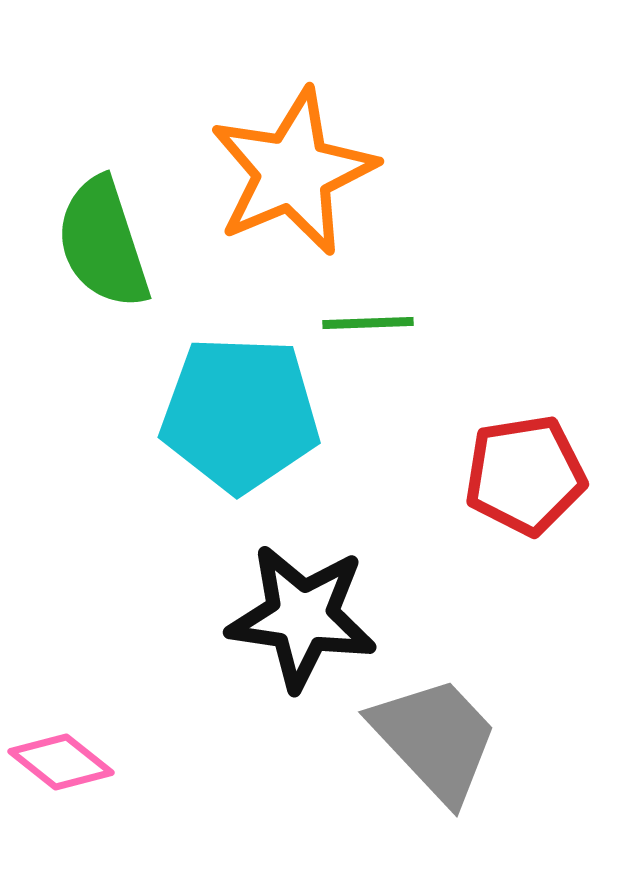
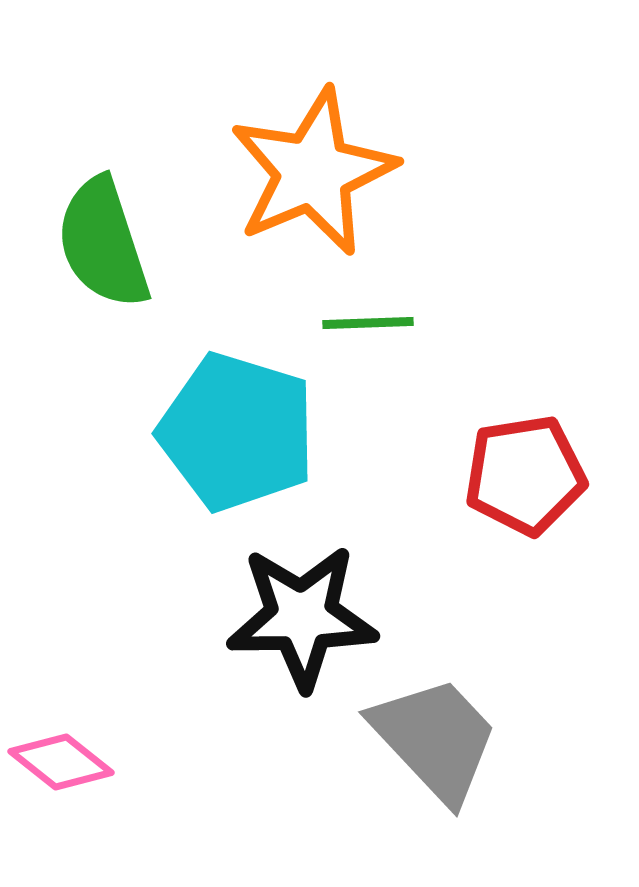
orange star: moved 20 px right
cyan pentagon: moved 3 px left, 18 px down; rotated 15 degrees clockwise
black star: rotated 9 degrees counterclockwise
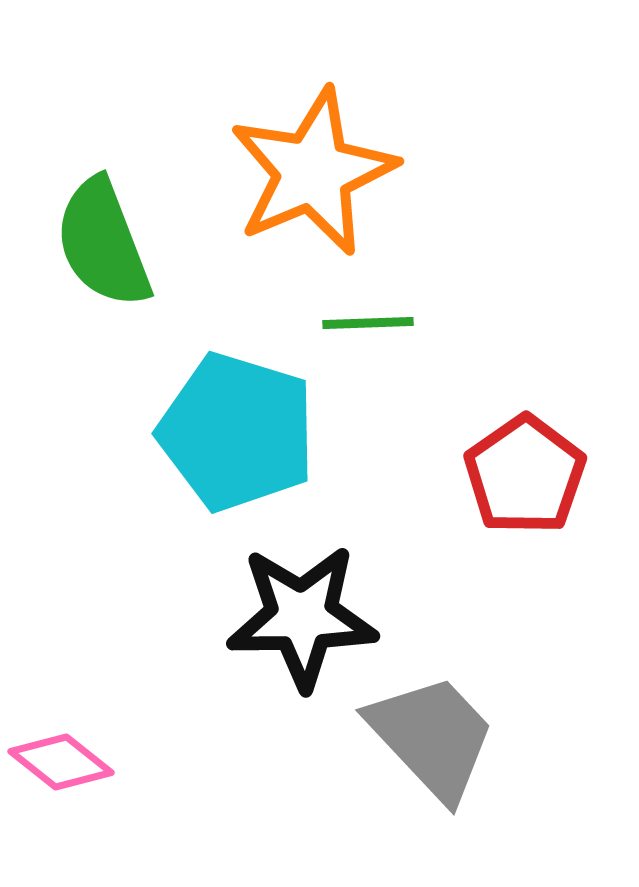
green semicircle: rotated 3 degrees counterclockwise
red pentagon: rotated 26 degrees counterclockwise
gray trapezoid: moved 3 px left, 2 px up
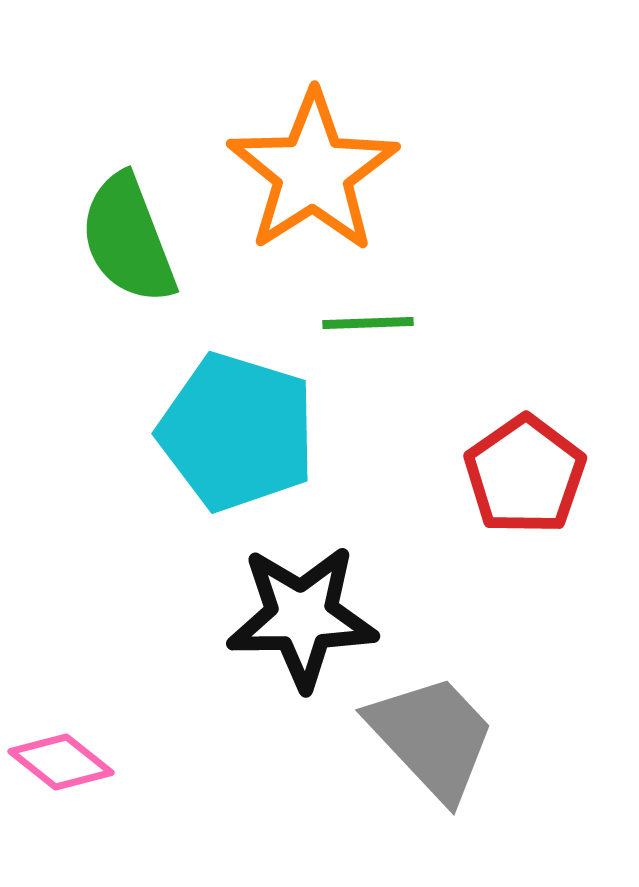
orange star: rotated 10 degrees counterclockwise
green semicircle: moved 25 px right, 4 px up
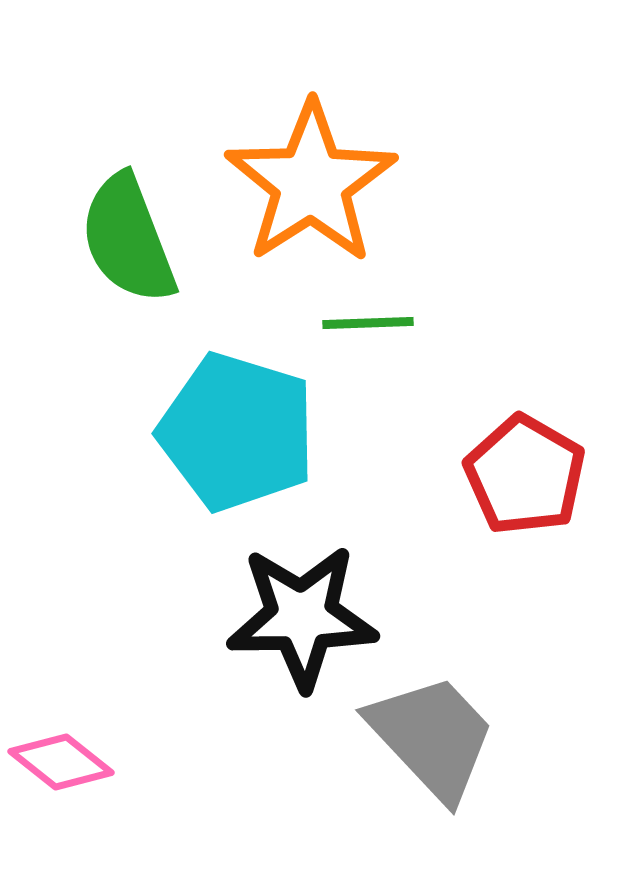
orange star: moved 2 px left, 11 px down
red pentagon: rotated 7 degrees counterclockwise
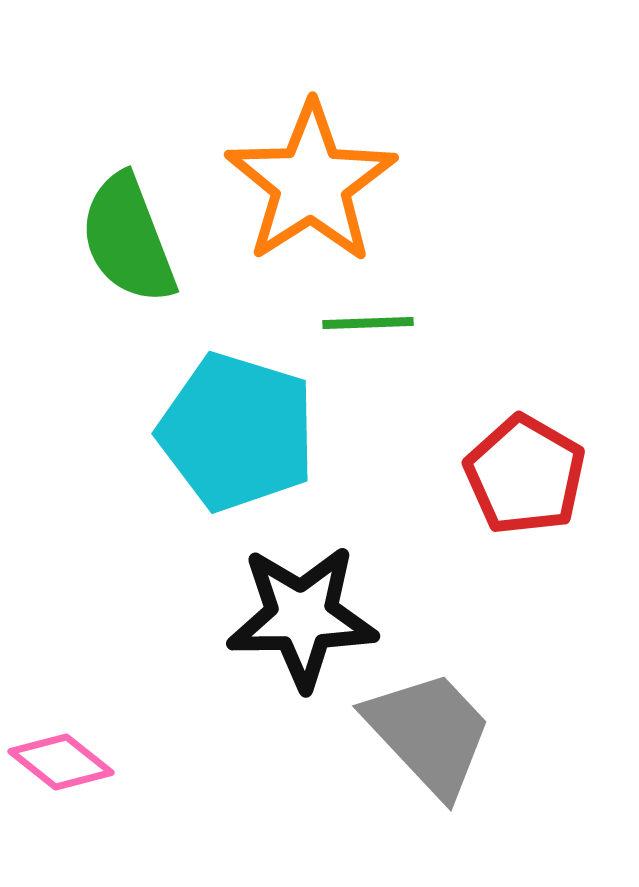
gray trapezoid: moved 3 px left, 4 px up
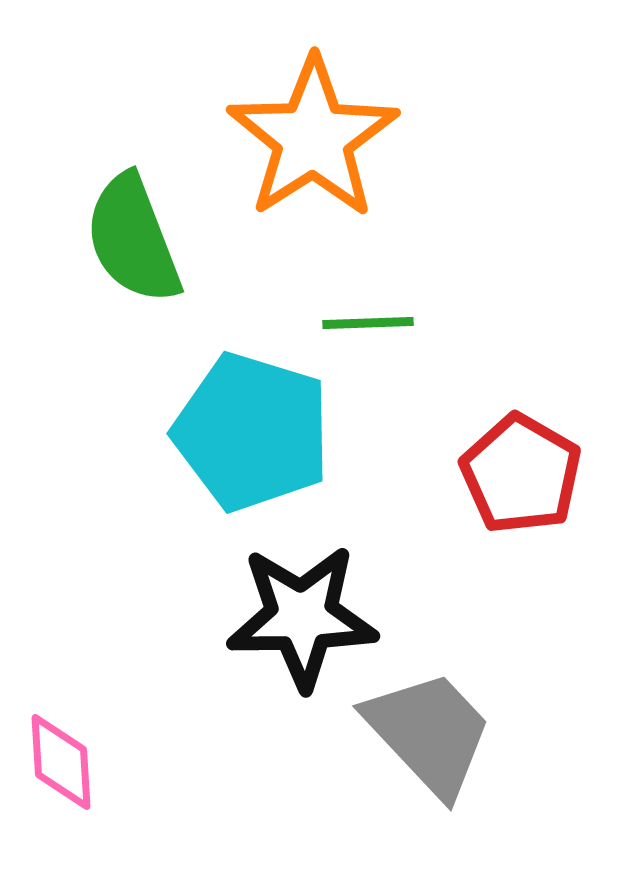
orange star: moved 2 px right, 45 px up
green semicircle: moved 5 px right
cyan pentagon: moved 15 px right
red pentagon: moved 4 px left, 1 px up
pink diamond: rotated 48 degrees clockwise
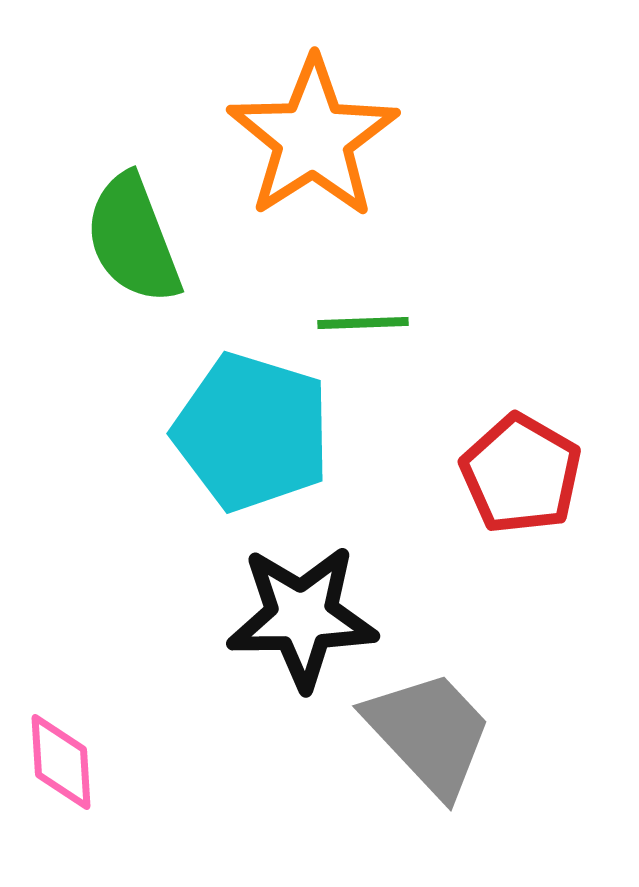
green line: moved 5 px left
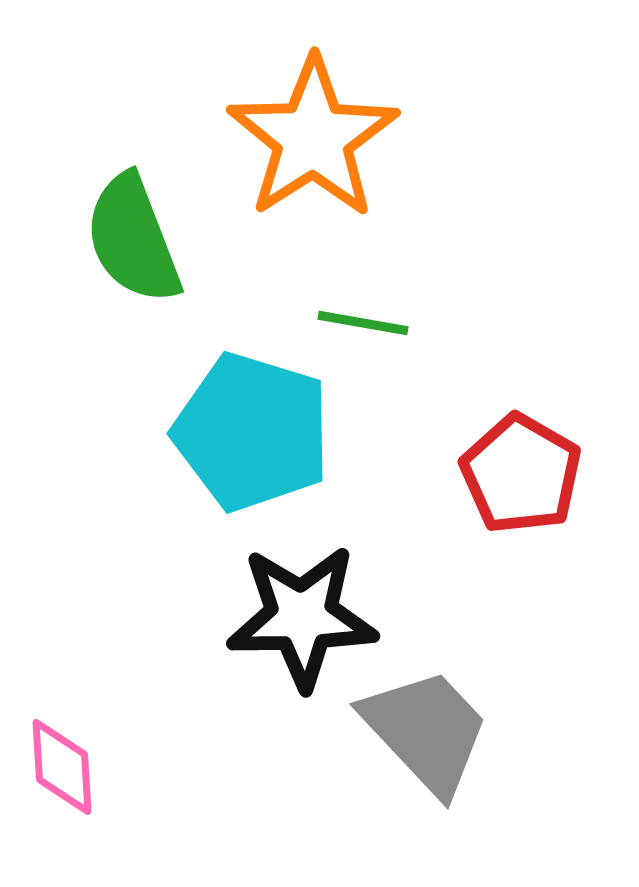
green line: rotated 12 degrees clockwise
gray trapezoid: moved 3 px left, 2 px up
pink diamond: moved 1 px right, 5 px down
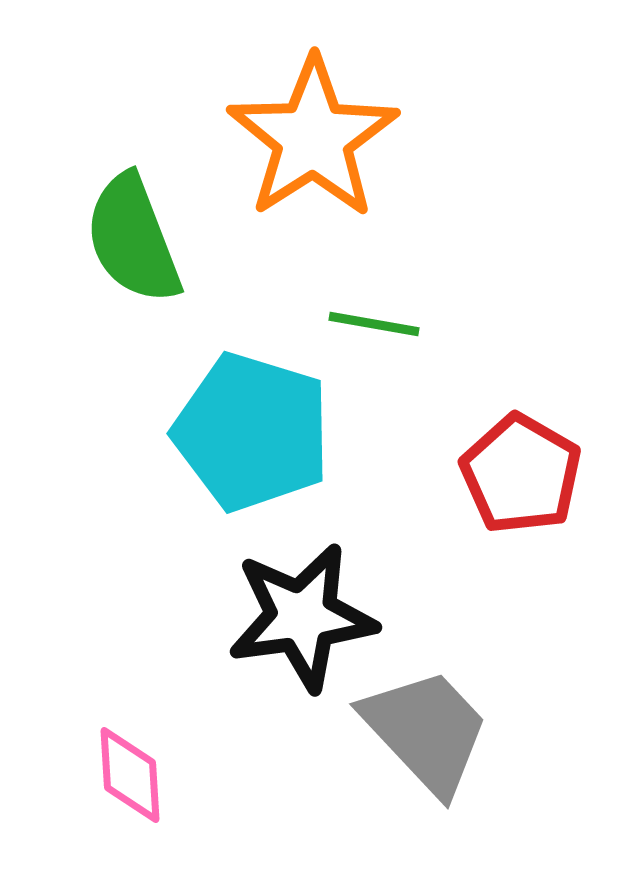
green line: moved 11 px right, 1 px down
black star: rotated 7 degrees counterclockwise
pink diamond: moved 68 px right, 8 px down
